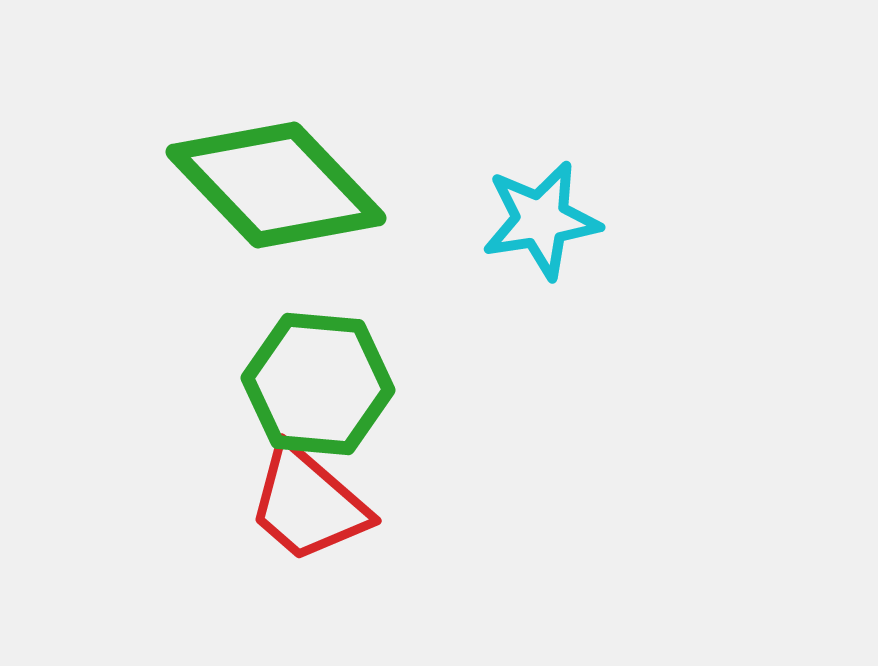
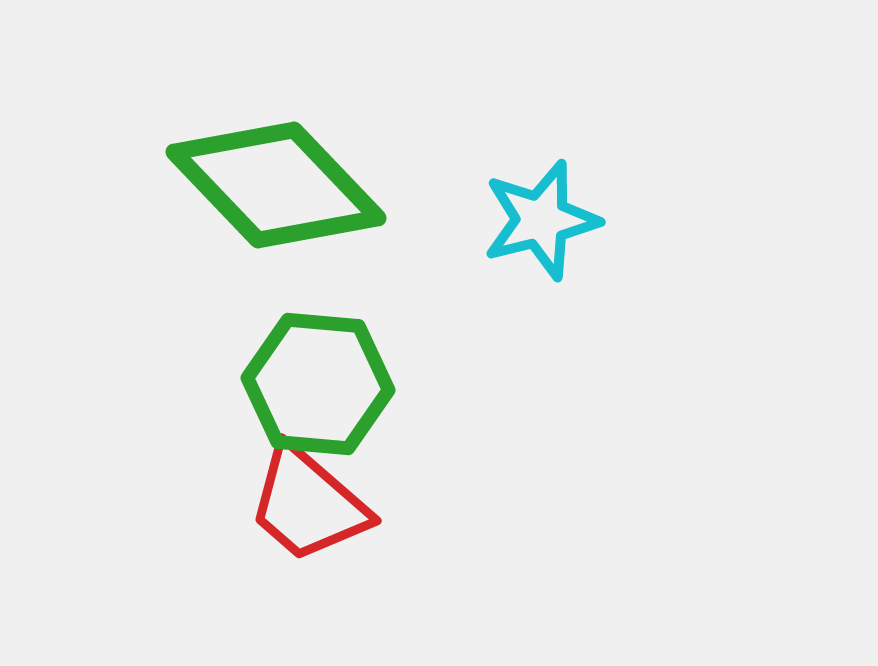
cyan star: rotated 5 degrees counterclockwise
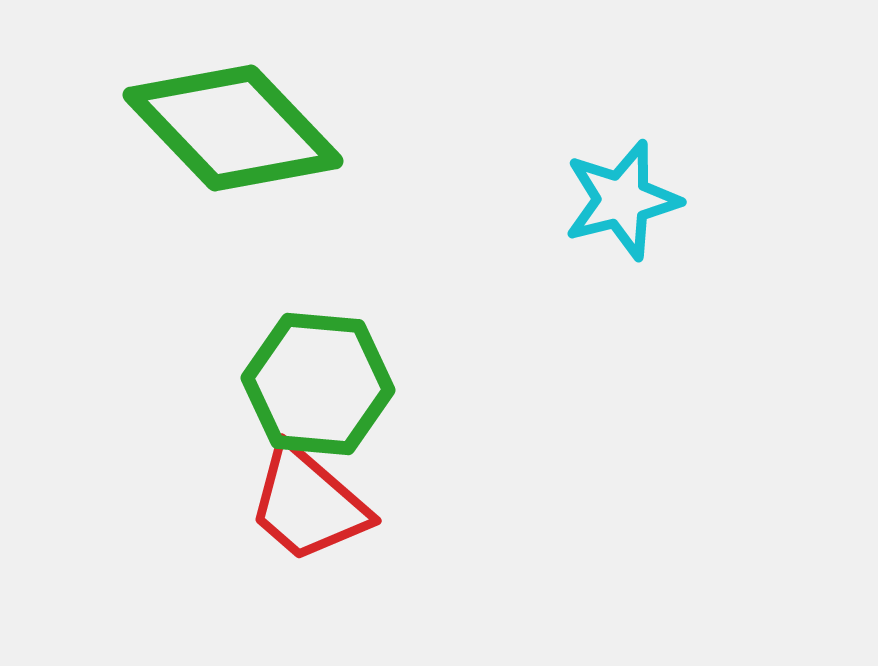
green diamond: moved 43 px left, 57 px up
cyan star: moved 81 px right, 20 px up
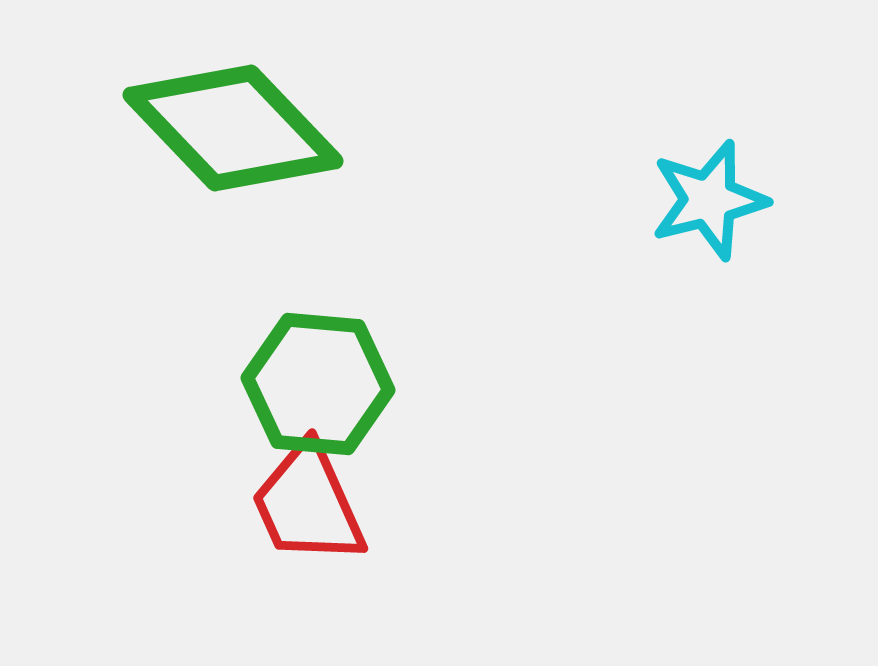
cyan star: moved 87 px right
red trapezoid: rotated 25 degrees clockwise
